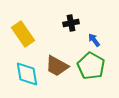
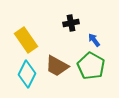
yellow rectangle: moved 3 px right, 6 px down
cyan diamond: rotated 36 degrees clockwise
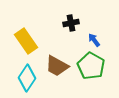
yellow rectangle: moved 1 px down
cyan diamond: moved 4 px down; rotated 8 degrees clockwise
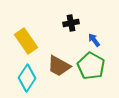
brown trapezoid: moved 2 px right
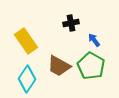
cyan diamond: moved 1 px down
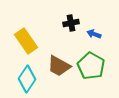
blue arrow: moved 6 px up; rotated 32 degrees counterclockwise
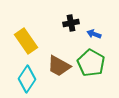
green pentagon: moved 3 px up
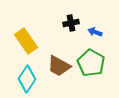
blue arrow: moved 1 px right, 2 px up
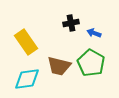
blue arrow: moved 1 px left, 1 px down
yellow rectangle: moved 1 px down
brown trapezoid: rotated 15 degrees counterclockwise
cyan diamond: rotated 48 degrees clockwise
